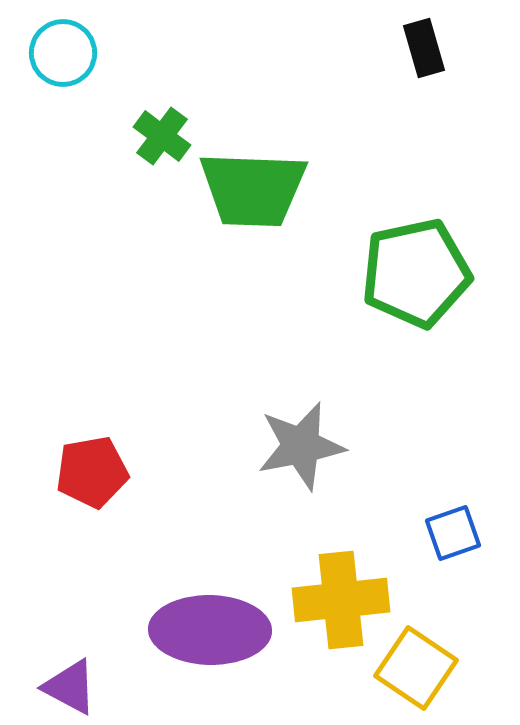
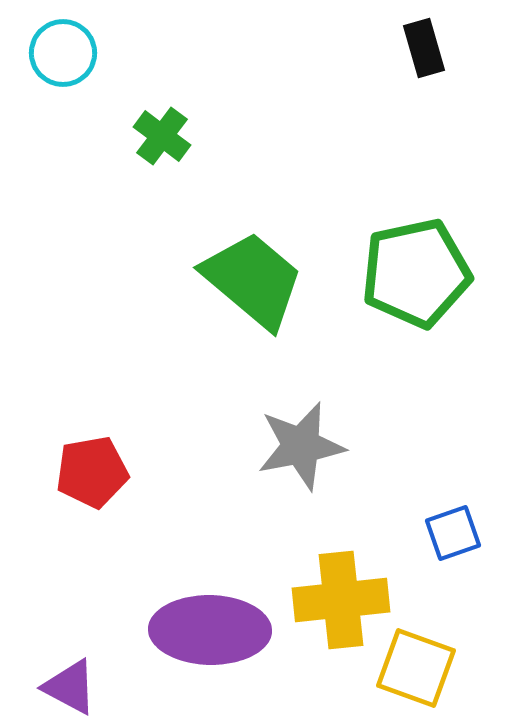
green trapezoid: moved 91 px down; rotated 142 degrees counterclockwise
yellow square: rotated 14 degrees counterclockwise
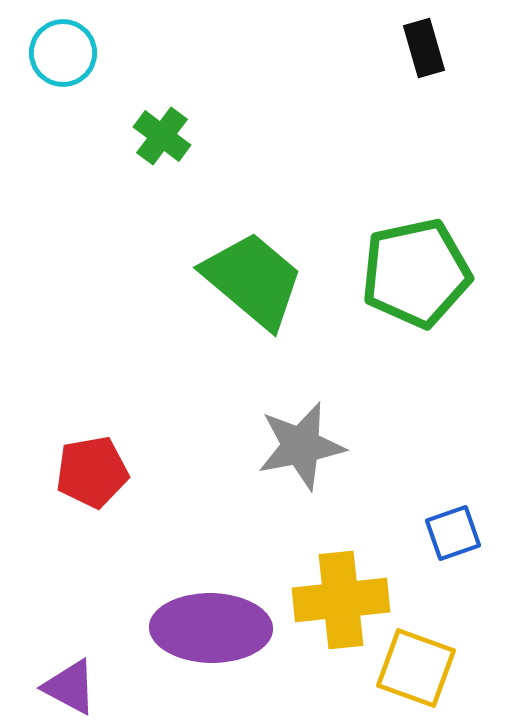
purple ellipse: moved 1 px right, 2 px up
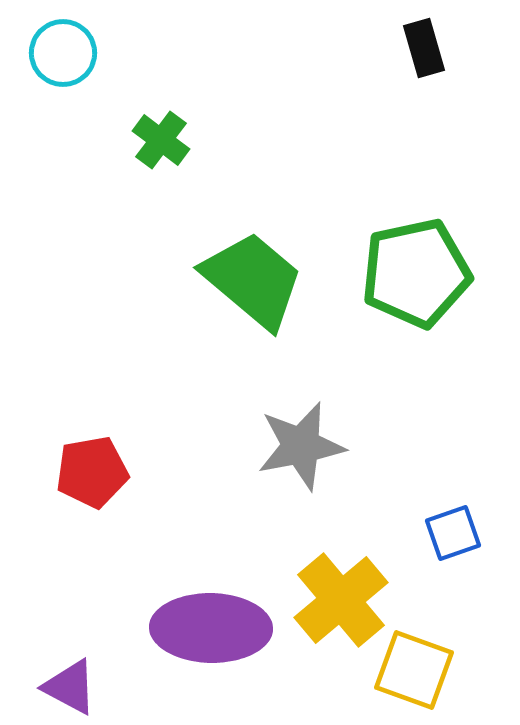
green cross: moved 1 px left, 4 px down
yellow cross: rotated 34 degrees counterclockwise
yellow square: moved 2 px left, 2 px down
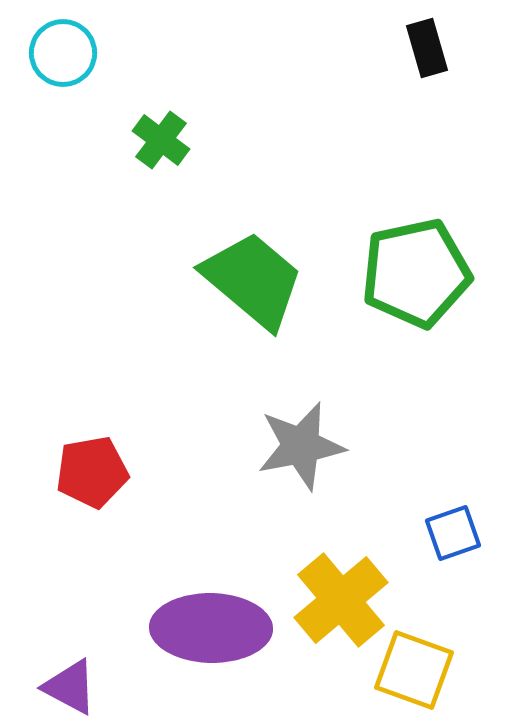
black rectangle: moved 3 px right
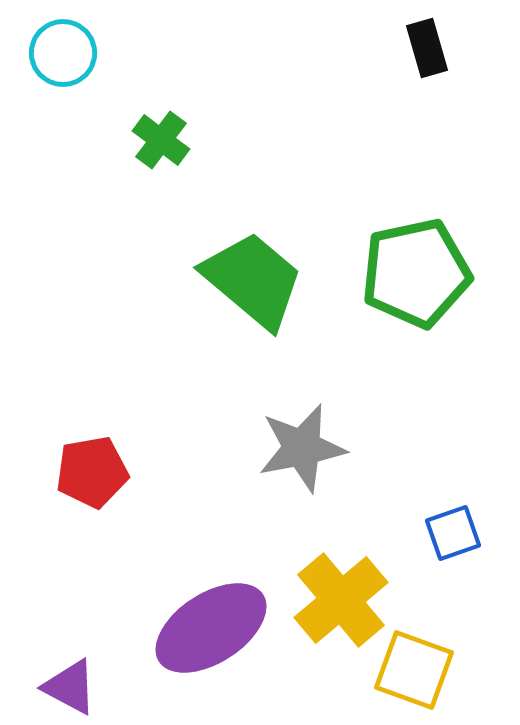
gray star: moved 1 px right, 2 px down
purple ellipse: rotated 34 degrees counterclockwise
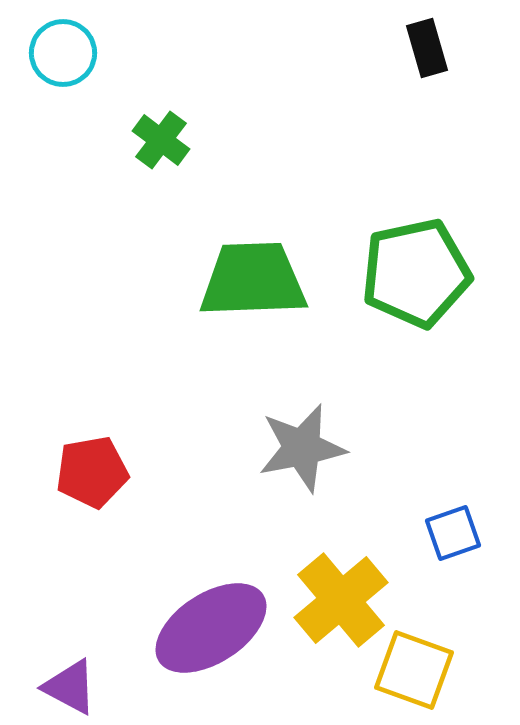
green trapezoid: rotated 42 degrees counterclockwise
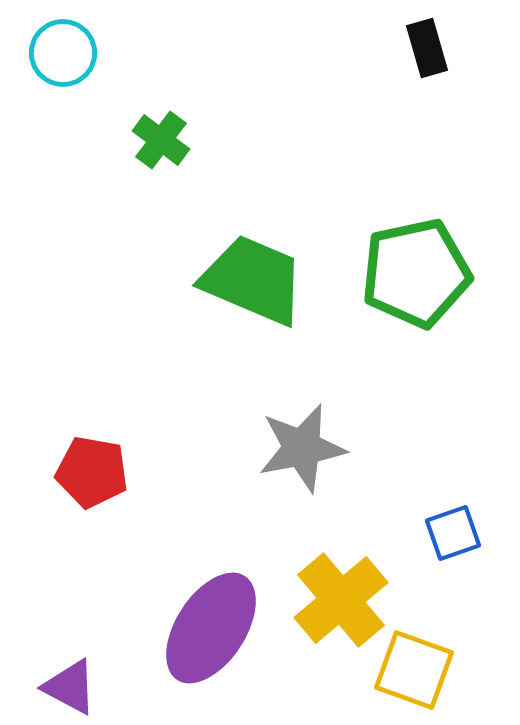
green trapezoid: rotated 25 degrees clockwise
red pentagon: rotated 20 degrees clockwise
purple ellipse: rotated 24 degrees counterclockwise
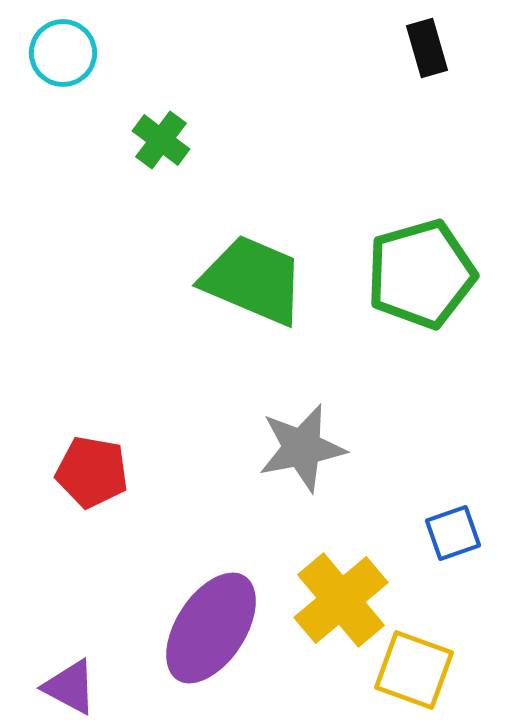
green pentagon: moved 5 px right, 1 px down; rotated 4 degrees counterclockwise
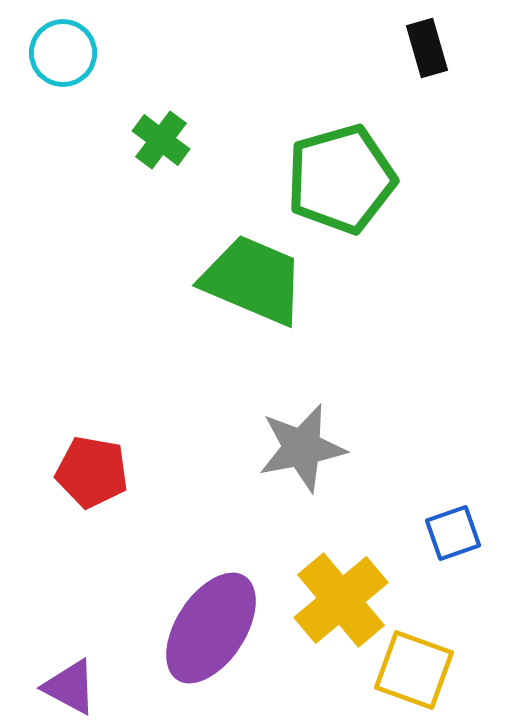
green pentagon: moved 80 px left, 95 px up
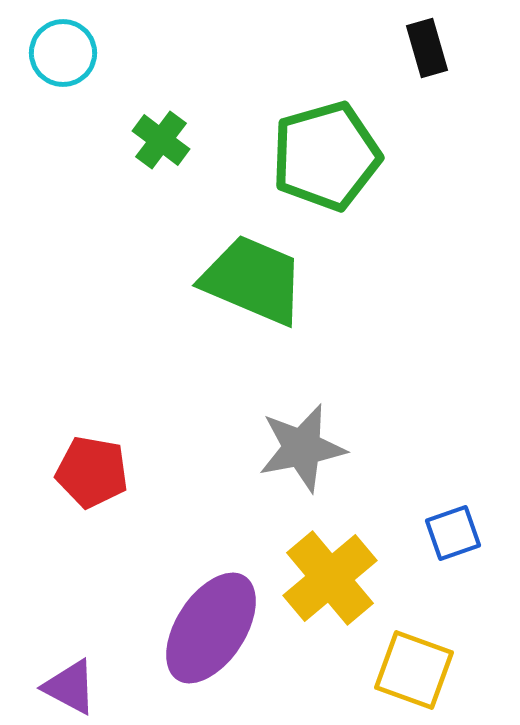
green pentagon: moved 15 px left, 23 px up
yellow cross: moved 11 px left, 22 px up
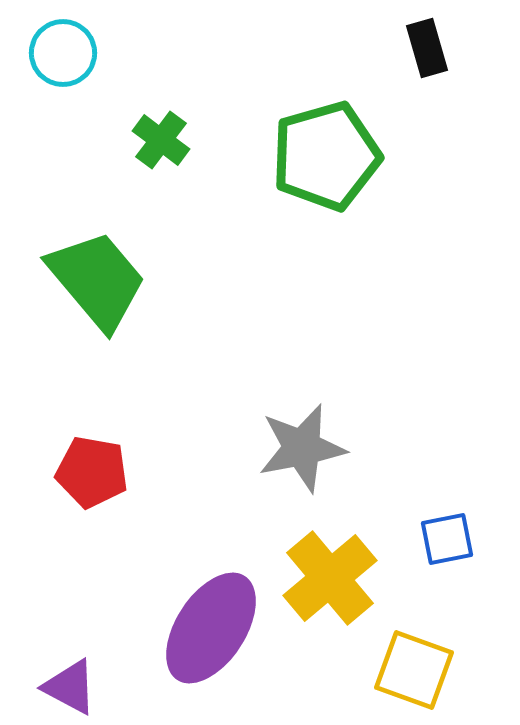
green trapezoid: moved 156 px left; rotated 27 degrees clockwise
blue square: moved 6 px left, 6 px down; rotated 8 degrees clockwise
